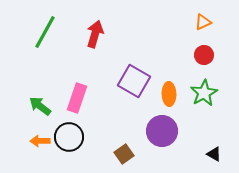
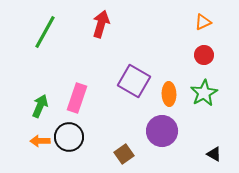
red arrow: moved 6 px right, 10 px up
green arrow: rotated 75 degrees clockwise
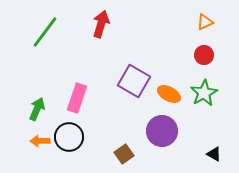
orange triangle: moved 2 px right
green line: rotated 8 degrees clockwise
orange ellipse: rotated 60 degrees counterclockwise
green arrow: moved 3 px left, 3 px down
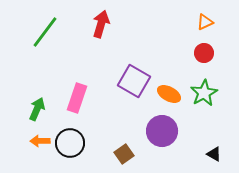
red circle: moved 2 px up
black circle: moved 1 px right, 6 px down
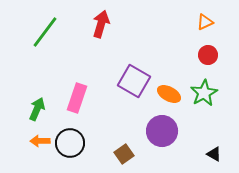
red circle: moved 4 px right, 2 px down
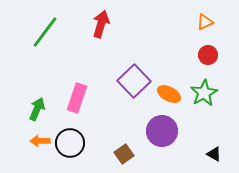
purple square: rotated 16 degrees clockwise
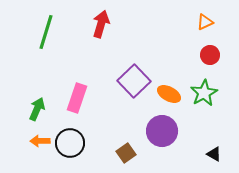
green line: moved 1 px right; rotated 20 degrees counterclockwise
red circle: moved 2 px right
brown square: moved 2 px right, 1 px up
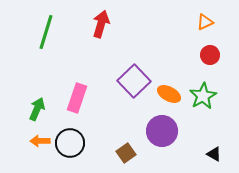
green star: moved 1 px left, 3 px down
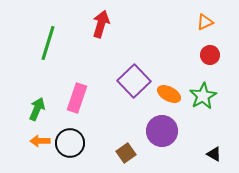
green line: moved 2 px right, 11 px down
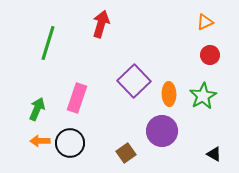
orange ellipse: rotated 60 degrees clockwise
